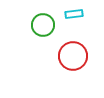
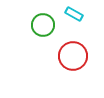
cyan rectangle: rotated 36 degrees clockwise
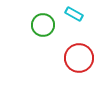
red circle: moved 6 px right, 2 px down
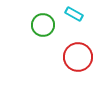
red circle: moved 1 px left, 1 px up
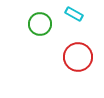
green circle: moved 3 px left, 1 px up
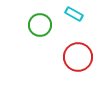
green circle: moved 1 px down
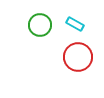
cyan rectangle: moved 1 px right, 10 px down
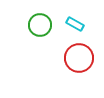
red circle: moved 1 px right, 1 px down
